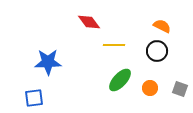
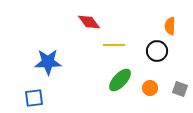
orange semicircle: moved 8 px right; rotated 114 degrees counterclockwise
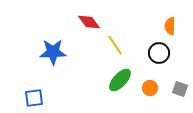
yellow line: moved 1 px right; rotated 55 degrees clockwise
black circle: moved 2 px right, 2 px down
blue star: moved 5 px right, 10 px up
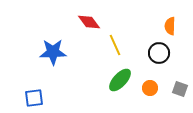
yellow line: rotated 10 degrees clockwise
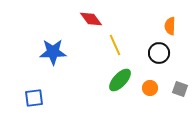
red diamond: moved 2 px right, 3 px up
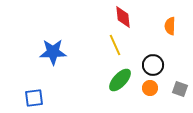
red diamond: moved 32 px right, 2 px up; rotated 30 degrees clockwise
black circle: moved 6 px left, 12 px down
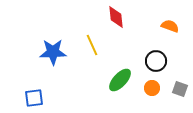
red diamond: moved 7 px left
orange semicircle: rotated 108 degrees clockwise
yellow line: moved 23 px left
black circle: moved 3 px right, 4 px up
orange circle: moved 2 px right
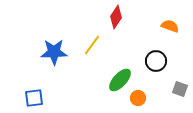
red diamond: rotated 40 degrees clockwise
yellow line: rotated 60 degrees clockwise
blue star: moved 1 px right
orange circle: moved 14 px left, 10 px down
